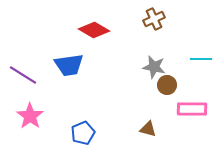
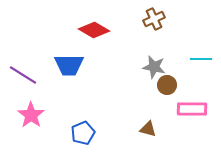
blue trapezoid: rotated 8 degrees clockwise
pink star: moved 1 px right, 1 px up
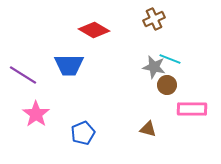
cyan line: moved 31 px left; rotated 20 degrees clockwise
pink star: moved 5 px right, 1 px up
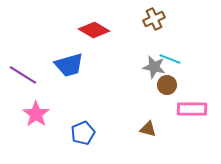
blue trapezoid: rotated 16 degrees counterclockwise
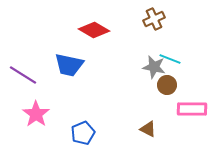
blue trapezoid: rotated 28 degrees clockwise
brown triangle: rotated 12 degrees clockwise
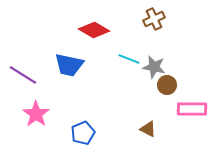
cyan line: moved 41 px left
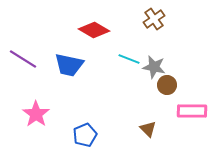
brown cross: rotated 10 degrees counterclockwise
purple line: moved 16 px up
pink rectangle: moved 2 px down
brown triangle: rotated 18 degrees clockwise
blue pentagon: moved 2 px right, 2 px down
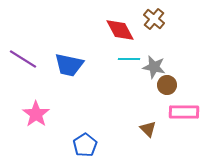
brown cross: rotated 15 degrees counterclockwise
red diamond: moved 26 px right; rotated 32 degrees clockwise
cyan line: rotated 20 degrees counterclockwise
pink rectangle: moved 8 px left, 1 px down
blue pentagon: moved 10 px down; rotated 10 degrees counterclockwise
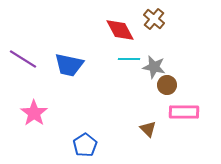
pink star: moved 2 px left, 1 px up
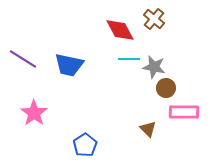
brown circle: moved 1 px left, 3 px down
